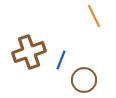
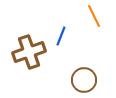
blue line: moved 24 px up
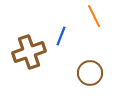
brown circle: moved 6 px right, 7 px up
